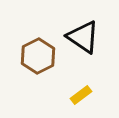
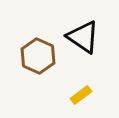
brown hexagon: rotated 8 degrees counterclockwise
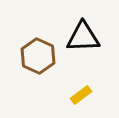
black triangle: rotated 36 degrees counterclockwise
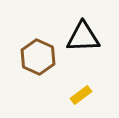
brown hexagon: moved 1 px down
